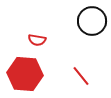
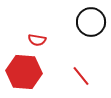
black circle: moved 1 px left, 1 px down
red hexagon: moved 1 px left, 2 px up
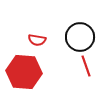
black circle: moved 11 px left, 15 px down
red line: moved 5 px right, 10 px up; rotated 20 degrees clockwise
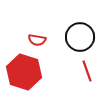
red line: moved 1 px right, 5 px down
red hexagon: rotated 12 degrees clockwise
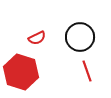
red semicircle: moved 2 px up; rotated 36 degrees counterclockwise
red hexagon: moved 3 px left
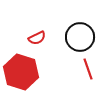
red line: moved 1 px right, 2 px up
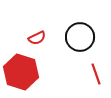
red line: moved 8 px right, 5 px down
